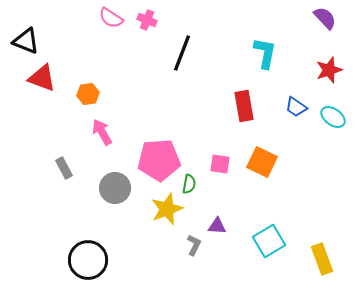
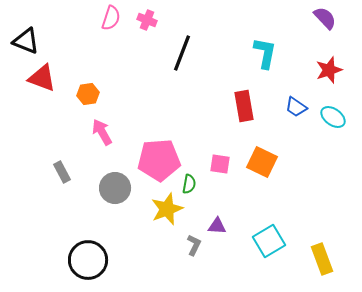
pink semicircle: rotated 105 degrees counterclockwise
gray rectangle: moved 2 px left, 4 px down
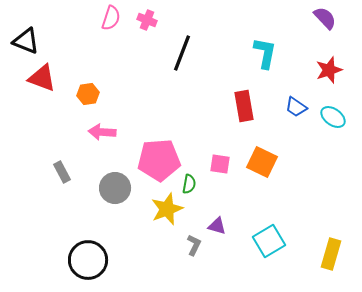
pink arrow: rotated 56 degrees counterclockwise
purple triangle: rotated 12 degrees clockwise
yellow rectangle: moved 9 px right, 5 px up; rotated 36 degrees clockwise
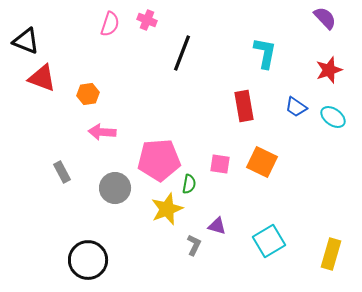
pink semicircle: moved 1 px left, 6 px down
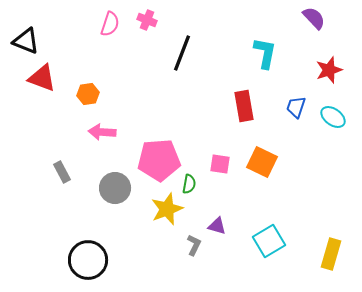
purple semicircle: moved 11 px left
blue trapezoid: rotated 75 degrees clockwise
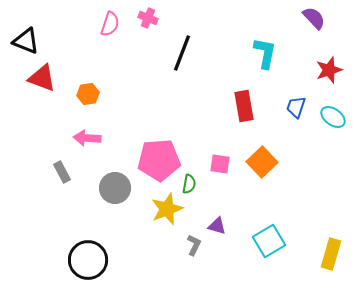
pink cross: moved 1 px right, 2 px up
pink arrow: moved 15 px left, 6 px down
orange square: rotated 20 degrees clockwise
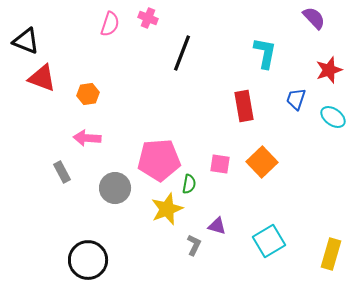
blue trapezoid: moved 8 px up
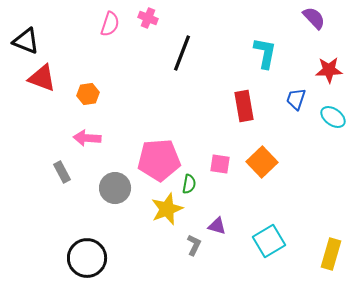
red star: rotated 16 degrees clockwise
black circle: moved 1 px left, 2 px up
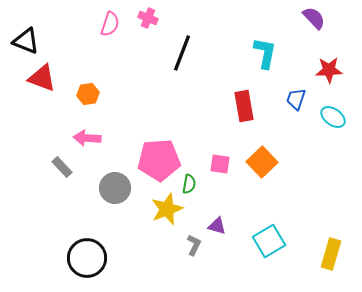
gray rectangle: moved 5 px up; rotated 15 degrees counterclockwise
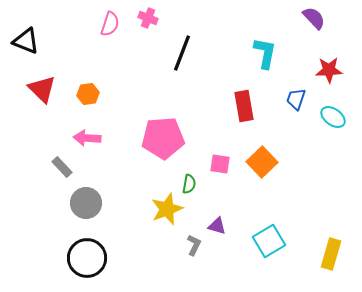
red triangle: moved 11 px down; rotated 24 degrees clockwise
pink pentagon: moved 4 px right, 22 px up
gray circle: moved 29 px left, 15 px down
